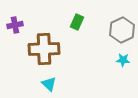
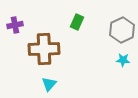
cyan triangle: rotated 28 degrees clockwise
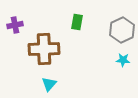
green rectangle: rotated 14 degrees counterclockwise
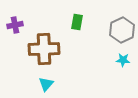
cyan triangle: moved 3 px left
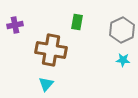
brown cross: moved 7 px right, 1 px down; rotated 12 degrees clockwise
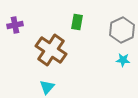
brown cross: rotated 24 degrees clockwise
cyan triangle: moved 1 px right, 3 px down
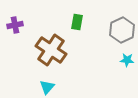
cyan star: moved 4 px right
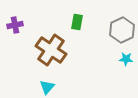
cyan star: moved 1 px left, 1 px up
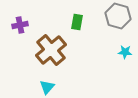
purple cross: moved 5 px right
gray hexagon: moved 4 px left, 14 px up; rotated 20 degrees counterclockwise
brown cross: rotated 16 degrees clockwise
cyan star: moved 1 px left, 7 px up
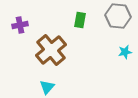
gray hexagon: rotated 10 degrees counterclockwise
green rectangle: moved 3 px right, 2 px up
cyan star: rotated 16 degrees counterclockwise
